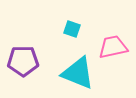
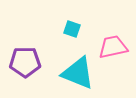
purple pentagon: moved 2 px right, 1 px down
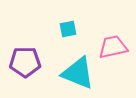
cyan square: moved 4 px left; rotated 30 degrees counterclockwise
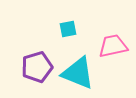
pink trapezoid: moved 1 px up
purple pentagon: moved 12 px right, 5 px down; rotated 16 degrees counterclockwise
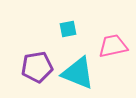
purple pentagon: rotated 8 degrees clockwise
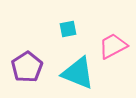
pink trapezoid: rotated 16 degrees counterclockwise
purple pentagon: moved 10 px left; rotated 24 degrees counterclockwise
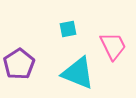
pink trapezoid: rotated 92 degrees clockwise
purple pentagon: moved 8 px left, 3 px up
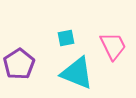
cyan square: moved 2 px left, 9 px down
cyan triangle: moved 1 px left
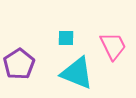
cyan square: rotated 12 degrees clockwise
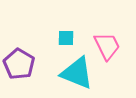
pink trapezoid: moved 6 px left
purple pentagon: rotated 8 degrees counterclockwise
